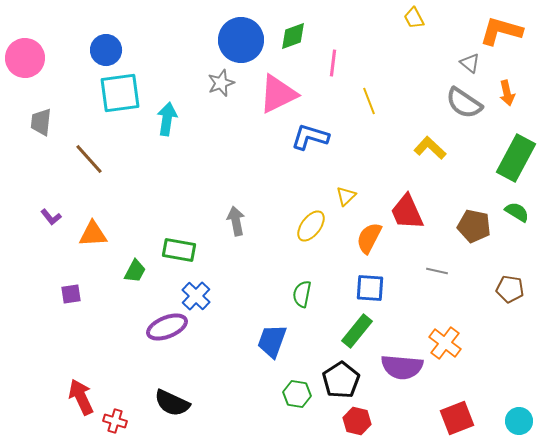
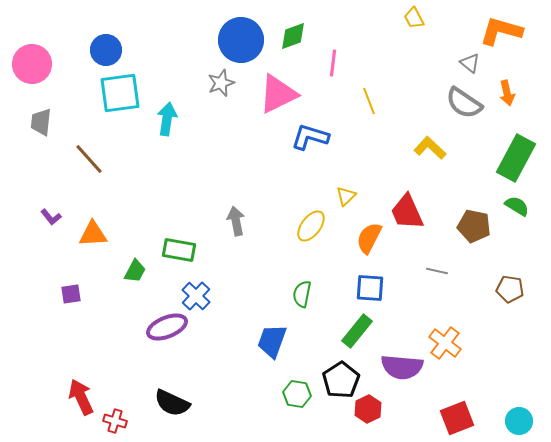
pink circle at (25, 58): moved 7 px right, 6 px down
green semicircle at (517, 212): moved 6 px up
red hexagon at (357, 421): moved 11 px right, 12 px up; rotated 20 degrees clockwise
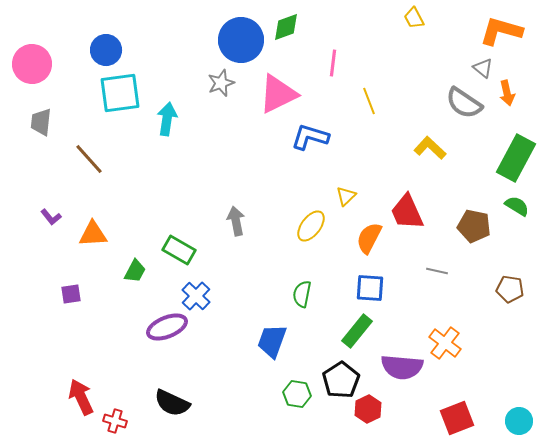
green diamond at (293, 36): moved 7 px left, 9 px up
gray triangle at (470, 63): moved 13 px right, 5 px down
green rectangle at (179, 250): rotated 20 degrees clockwise
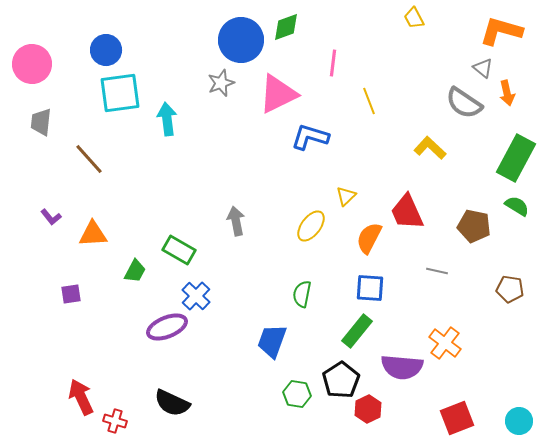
cyan arrow at (167, 119): rotated 16 degrees counterclockwise
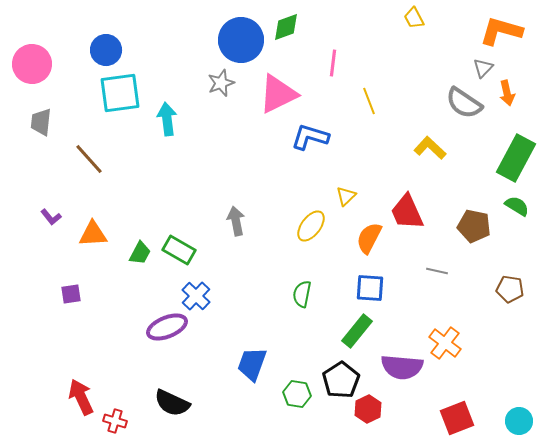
gray triangle at (483, 68): rotated 35 degrees clockwise
green trapezoid at (135, 271): moved 5 px right, 18 px up
blue trapezoid at (272, 341): moved 20 px left, 23 px down
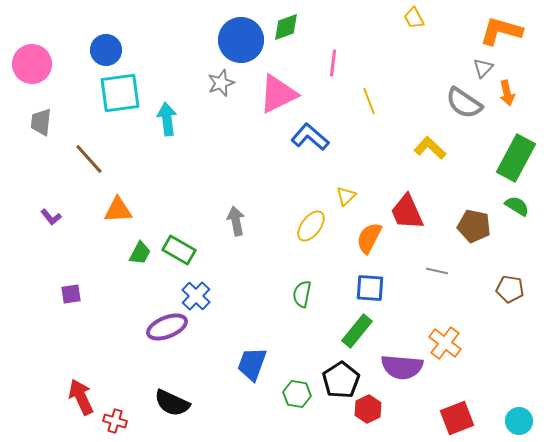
blue L-shape at (310, 137): rotated 24 degrees clockwise
orange triangle at (93, 234): moved 25 px right, 24 px up
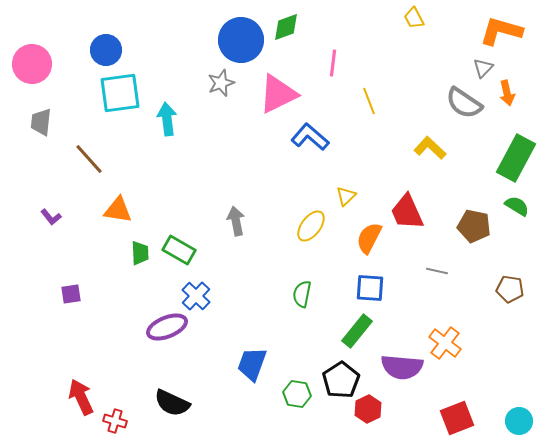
orange triangle at (118, 210): rotated 12 degrees clockwise
green trapezoid at (140, 253): rotated 30 degrees counterclockwise
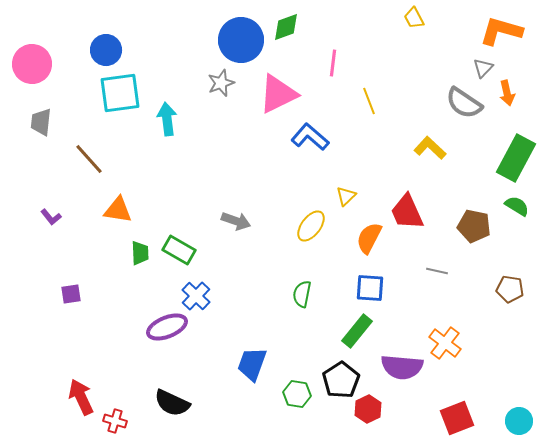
gray arrow at (236, 221): rotated 120 degrees clockwise
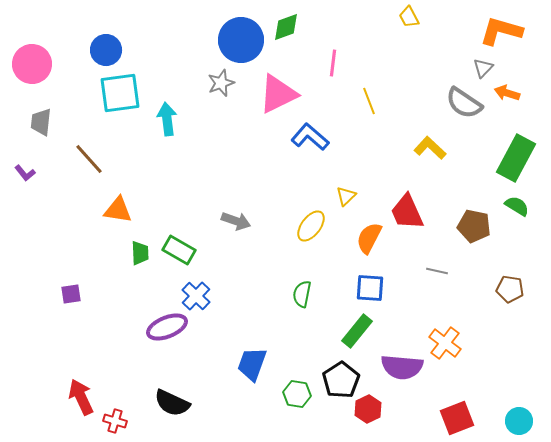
yellow trapezoid at (414, 18): moved 5 px left, 1 px up
orange arrow at (507, 93): rotated 120 degrees clockwise
purple L-shape at (51, 217): moved 26 px left, 44 px up
